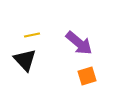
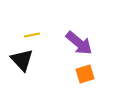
black triangle: moved 3 px left
orange square: moved 2 px left, 2 px up
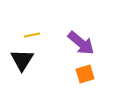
purple arrow: moved 2 px right
black triangle: rotated 15 degrees clockwise
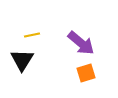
orange square: moved 1 px right, 1 px up
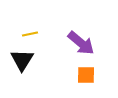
yellow line: moved 2 px left, 1 px up
orange square: moved 2 px down; rotated 18 degrees clockwise
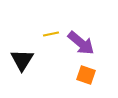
yellow line: moved 21 px right
orange square: rotated 18 degrees clockwise
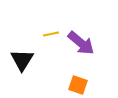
orange square: moved 8 px left, 10 px down
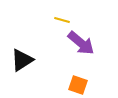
yellow line: moved 11 px right, 14 px up; rotated 28 degrees clockwise
black triangle: rotated 25 degrees clockwise
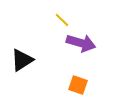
yellow line: rotated 28 degrees clockwise
purple arrow: rotated 24 degrees counterclockwise
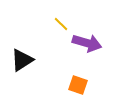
yellow line: moved 1 px left, 4 px down
purple arrow: moved 6 px right
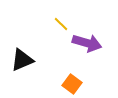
black triangle: rotated 10 degrees clockwise
orange square: moved 6 px left, 1 px up; rotated 18 degrees clockwise
